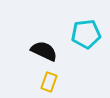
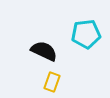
yellow rectangle: moved 3 px right
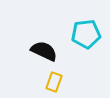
yellow rectangle: moved 2 px right
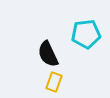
black semicircle: moved 4 px right, 3 px down; rotated 140 degrees counterclockwise
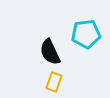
black semicircle: moved 2 px right, 2 px up
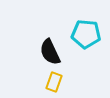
cyan pentagon: rotated 12 degrees clockwise
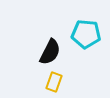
black semicircle: rotated 128 degrees counterclockwise
